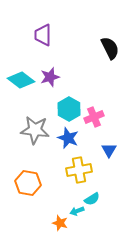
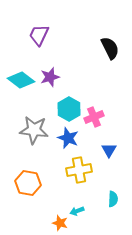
purple trapezoid: moved 4 px left; rotated 25 degrees clockwise
gray star: moved 1 px left
cyan semicircle: moved 21 px right; rotated 56 degrees counterclockwise
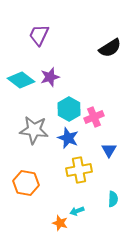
black semicircle: rotated 85 degrees clockwise
orange hexagon: moved 2 px left
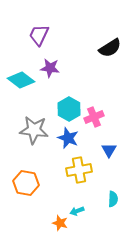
purple star: moved 9 px up; rotated 24 degrees clockwise
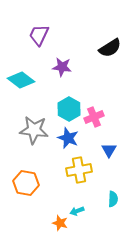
purple star: moved 12 px right, 1 px up
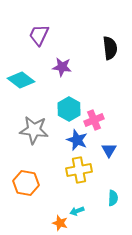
black semicircle: rotated 65 degrees counterclockwise
pink cross: moved 3 px down
blue star: moved 9 px right, 2 px down
cyan semicircle: moved 1 px up
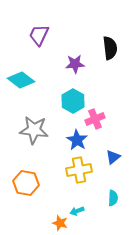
purple star: moved 13 px right, 3 px up; rotated 12 degrees counterclockwise
cyan hexagon: moved 4 px right, 8 px up
pink cross: moved 1 px right, 1 px up
blue star: rotated 10 degrees clockwise
blue triangle: moved 4 px right, 7 px down; rotated 21 degrees clockwise
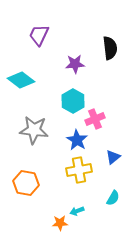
cyan semicircle: rotated 28 degrees clockwise
orange star: rotated 21 degrees counterclockwise
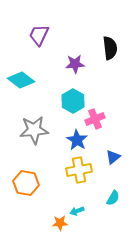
gray star: rotated 12 degrees counterclockwise
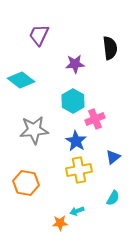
blue star: moved 1 px left, 1 px down
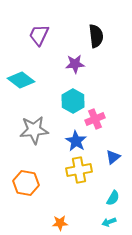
black semicircle: moved 14 px left, 12 px up
cyan arrow: moved 32 px right, 11 px down
